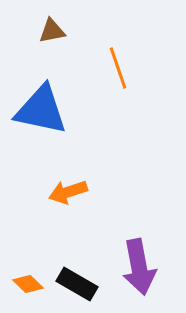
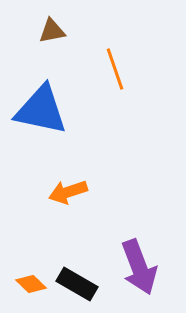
orange line: moved 3 px left, 1 px down
purple arrow: rotated 10 degrees counterclockwise
orange diamond: moved 3 px right
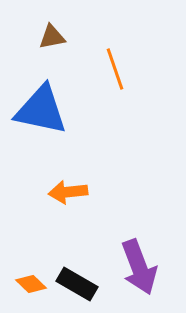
brown triangle: moved 6 px down
orange arrow: rotated 12 degrees clockwise
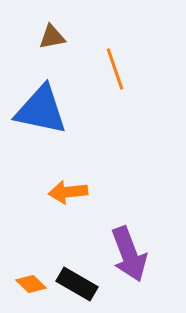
purple arrow: moved 10 px left, 13 px up
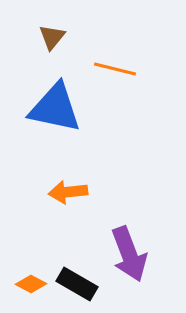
brown triangle: rotated 40 degrees counterclockwise
orange line: rotated 57 degrees counterclockwise
blue triangle: moved 14 px right, 2 px up
orange diamond: rotated 16 degrees counterclockwise
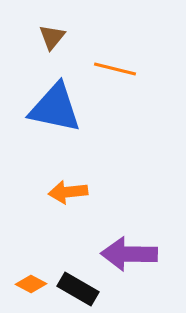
purple arrow: rotated 112 degrees clockwise
black rectangle: moved 1 px right, 5 px down
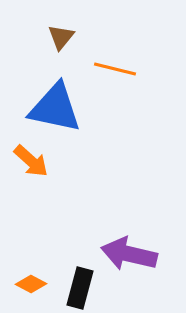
brown triangle: moved 9 px right
orange arrow: moved 37 px left, 31 px up; rotated 132 degrees counterclockwise
purple arrow: rotated 12 degrees clockwise
black rectangle: moved 2 px right, 1 px up; rotated 75 degrees clockwise
